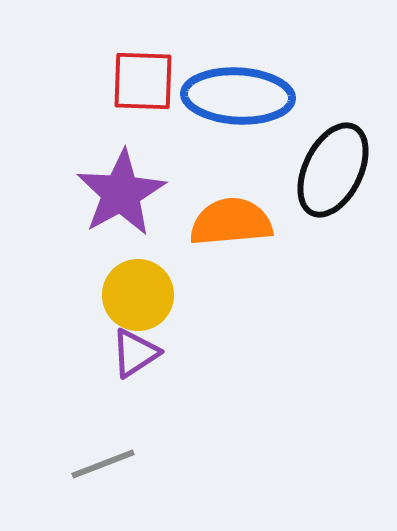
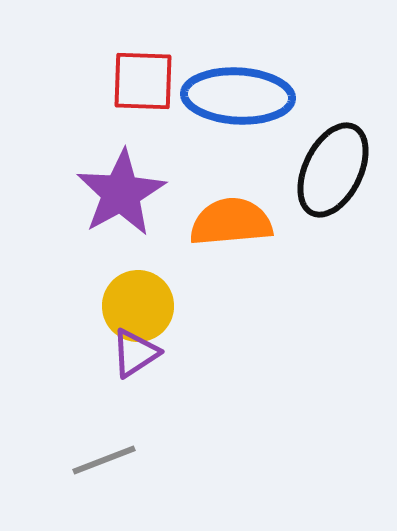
yellow circle: moved 11 px down
gray line: moved 1 px right, 4 px up
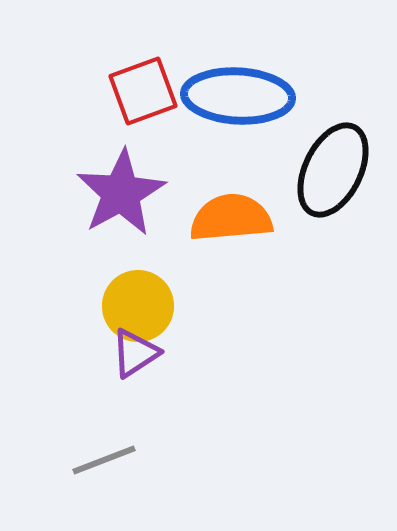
red square: moved 10 px down; rotated 22 degrees counterclockwise
orange semicircle: moved 4 px up
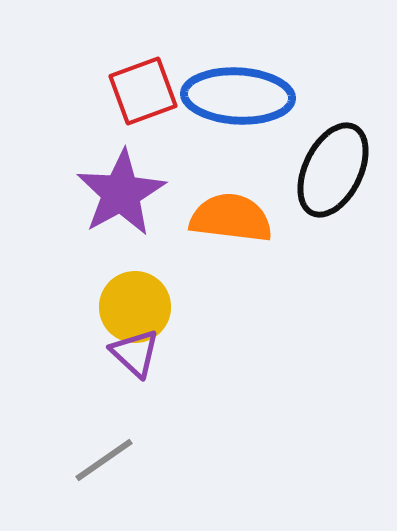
orange semicircle: rotated 12 degrees clockwise
yellow circle: moved 3 px left, 1 px down
purple triangle: rotated 44 degrees counterclockwise
gray line: rotated 14 degrees counterclockwise
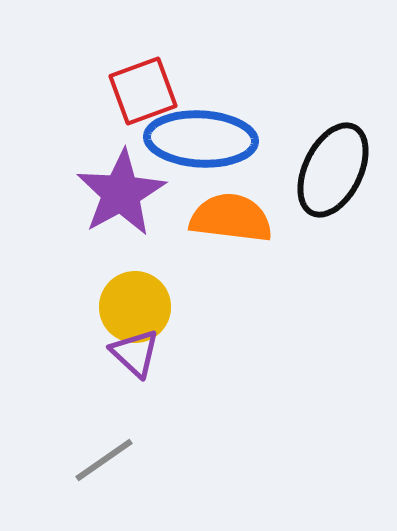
blue ellipse: moved 37 px left, 43 px down
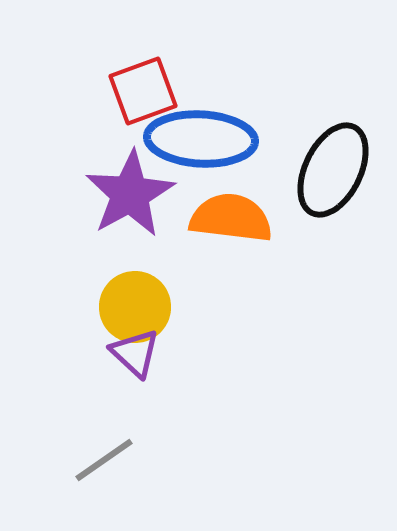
purple star: moved 9 px right, 1 px down
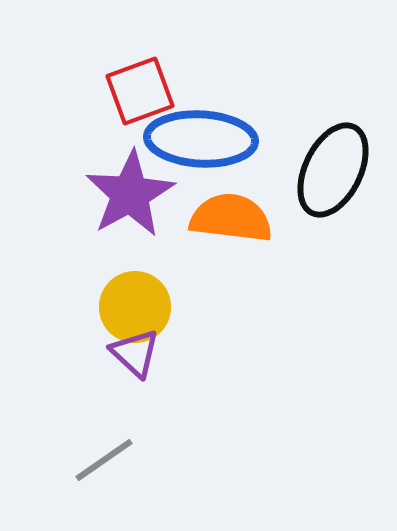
red square: moved 3 px left
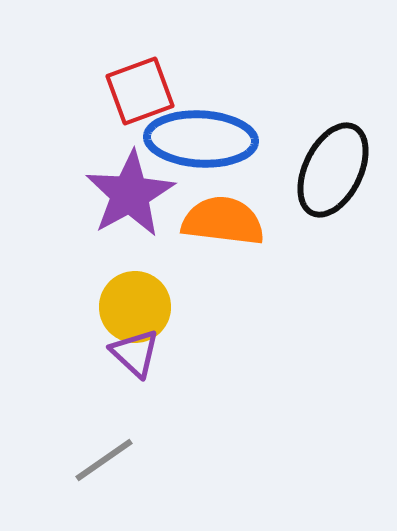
orange semicircle: moved 8 px left, 3 px down
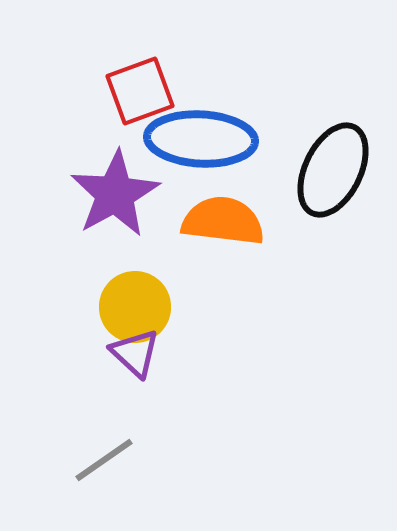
purple star: moved 15 px left
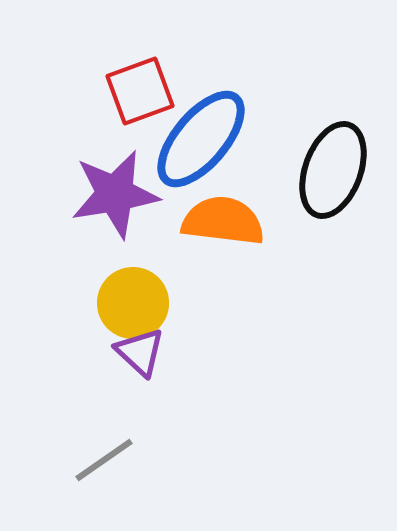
blue ellipse: rotated 53 degrees counterclockwise
black ellipse: rotated 6 degrees counterclockwise
purple star: rotated 20 degrees clockwise
yellow circle: moved 2 px left, 4 px up
purple triangle: moved 5 px right, 1 px up
